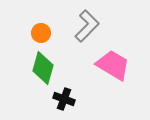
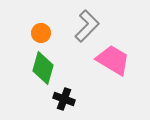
pink trapezoid: moved 5 px up
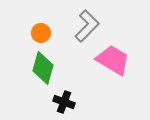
black cross: moved 3 px down
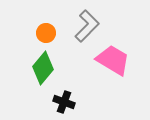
orange circle: moved 5 px right
green diamond: rotated 24 degrees clockwise
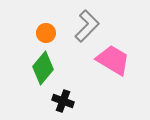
black cross: moved 1 px left, 1 px up
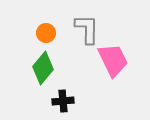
gray L-shape: moved 3 px down; rotated 44 degrees counterclockwise
pink trapezoid: rotated 33 degrees clockwise
black cross: rotated 25 degrees counterclockwise
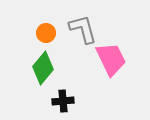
gray L-shape: moved 4 px left; rotated 16 degrees counterclockwise
pink trapezoid: moved 2 px left, 1 px up
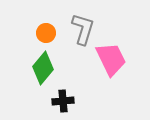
gray L-shape: rotated 32 degrees clockwise
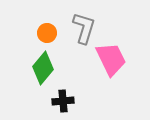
gray L-shape: moved 1 px right, 1 px up
orange circle: moved 1 px right
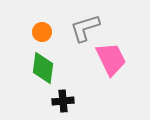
gray L-shape: moved 1 px right; rotated 124 degrees counterclockwise
orange circle: moved 5 px left, 1 px up
green diamond: rotated 32 degrees counterclockwise
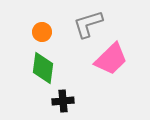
gray L-shape: moved 3 px right, 4 px up
pink trapezoid: rotated 72 degrees clockwise
